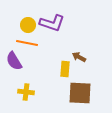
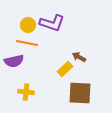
purple semicircle: rotated 72 degrees counterclockwise
yellow rectangle: rotated 42 degrees clockwise
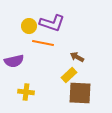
yellow circle: moved 1 px right, 1 px down
orange line: moved 16 px right
brown arrow: moved 2 px left
yellow rectangle: moved 4 px right, 6 px down
